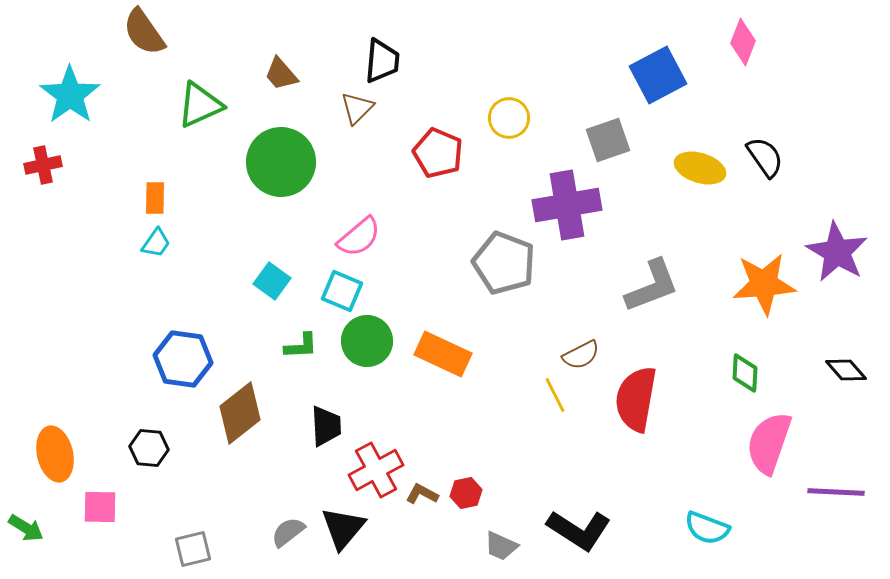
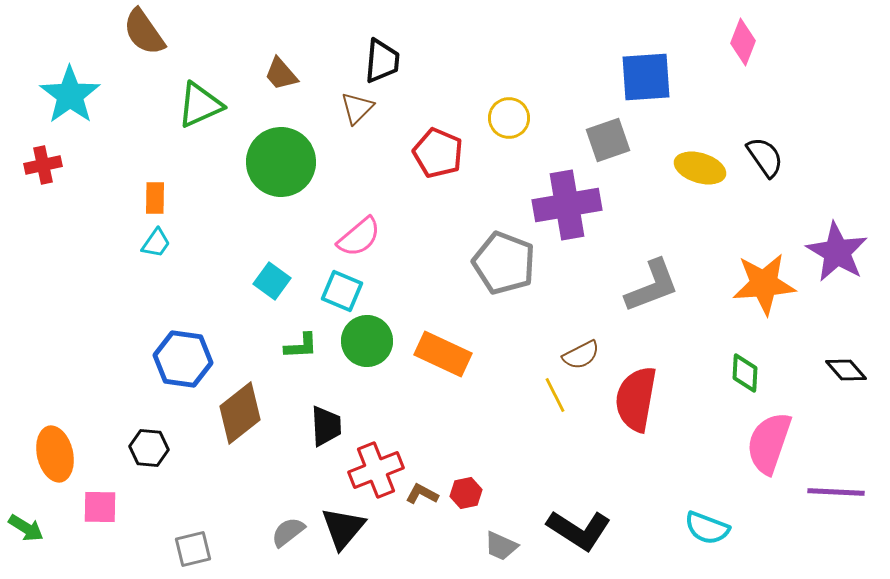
blue square at (658, 75): moved 12 px left, 2 px down; rotated 24 degrees clockwise
red cross at (376, 470): rotated 6 degrees clockwise
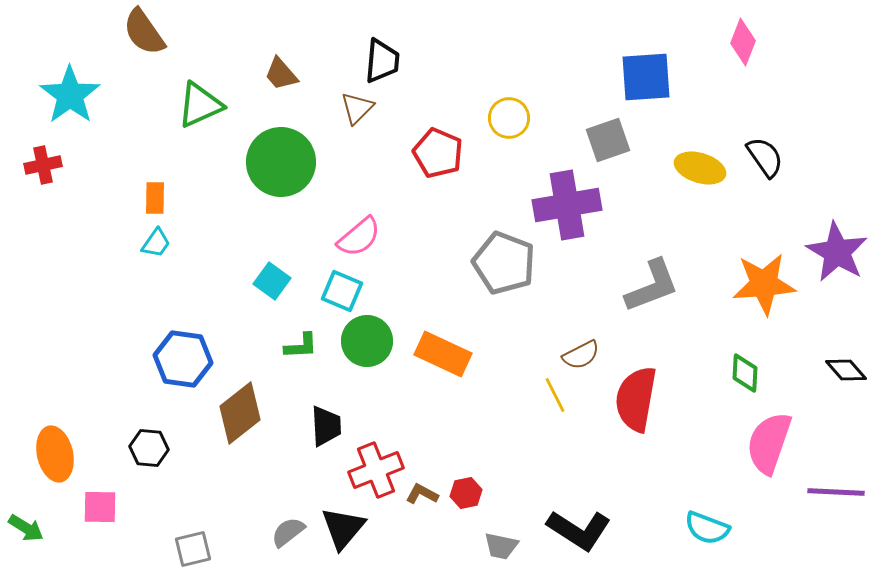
gray trapezoid at (501, 546): rotated 12 degrees counterclockwise
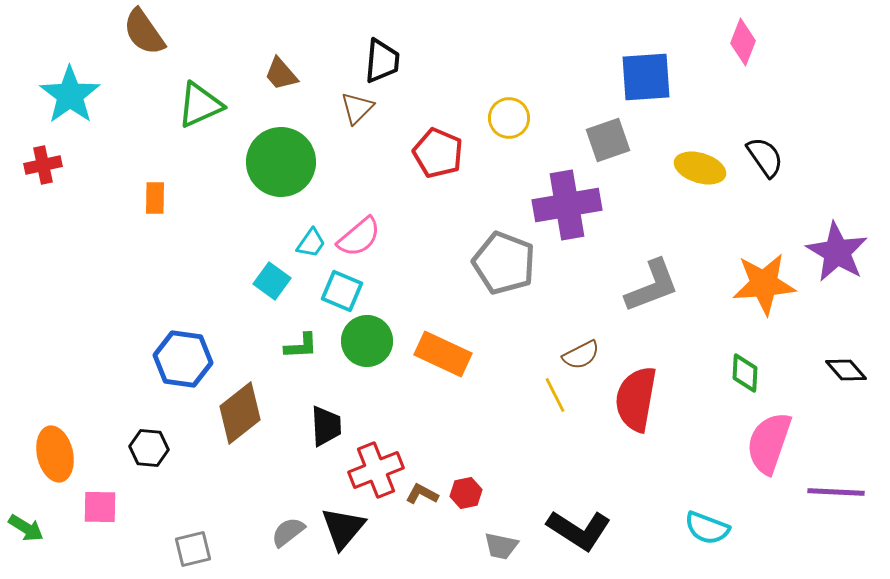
cyan trapezoid at (156, 243): moved 155 px right
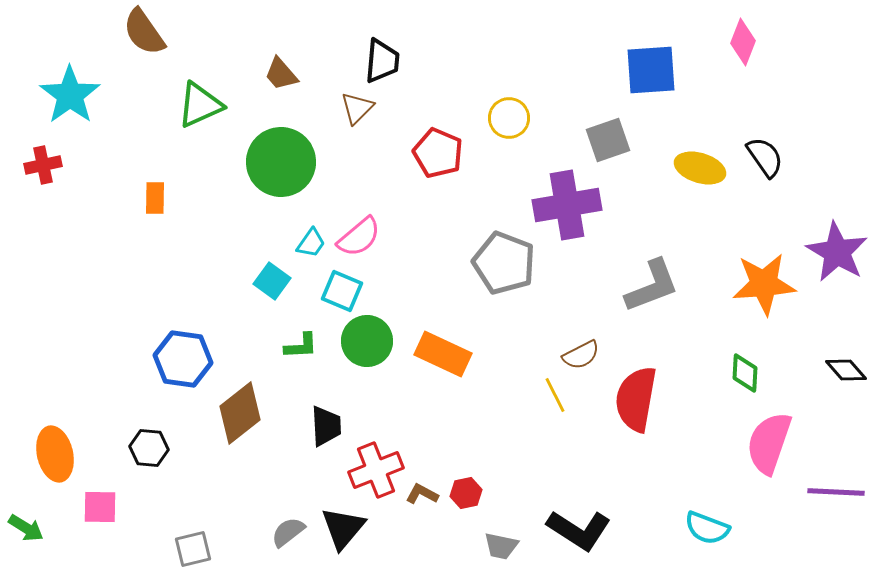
blue square at (646, 77): moved 5 px right, 7 px up
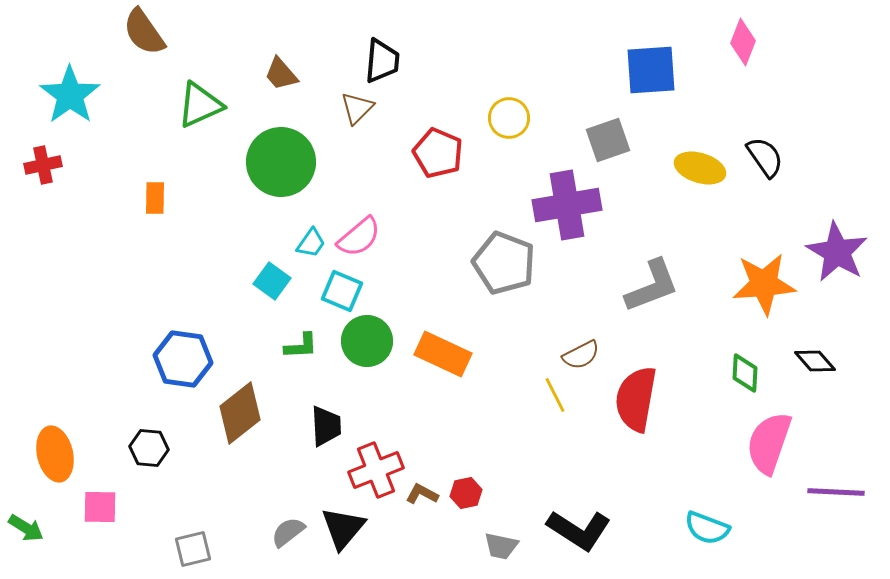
black diamond at (846, 370): moved 31 px left, 9 px up
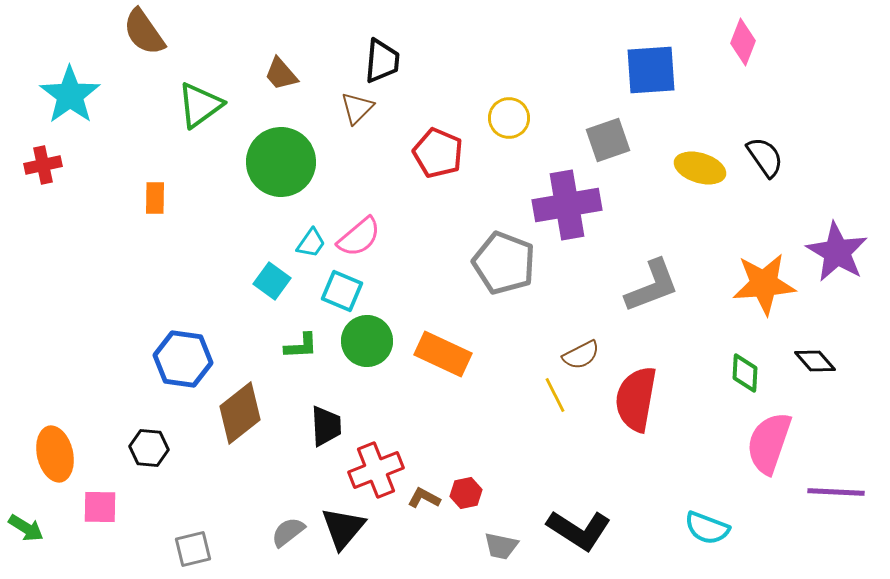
green triangle at (200, 105): rotated 12 degrees counterclockwise
brown L-shape at (422, 494): moved 2 px right, 4 px down
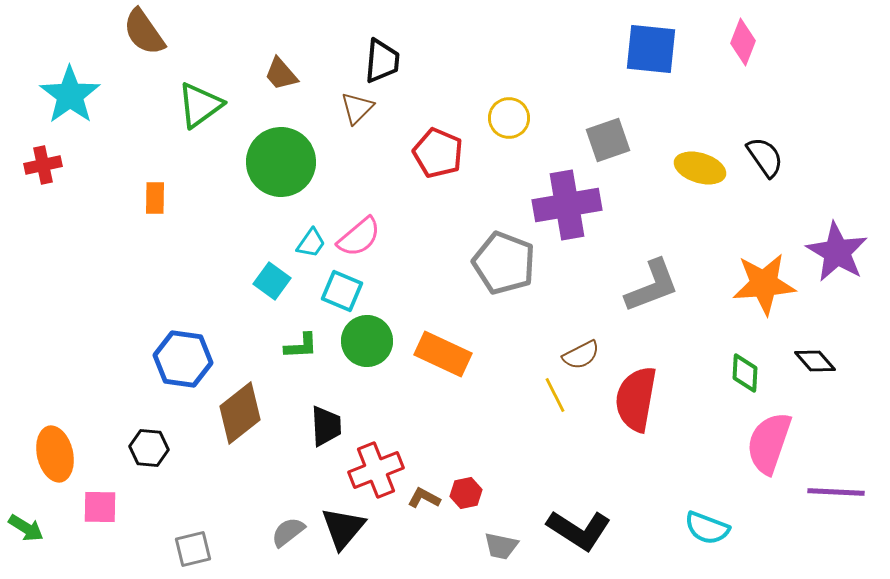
blue square at (651, 70): moved 21 px up; rotated 10 degrees clockwise
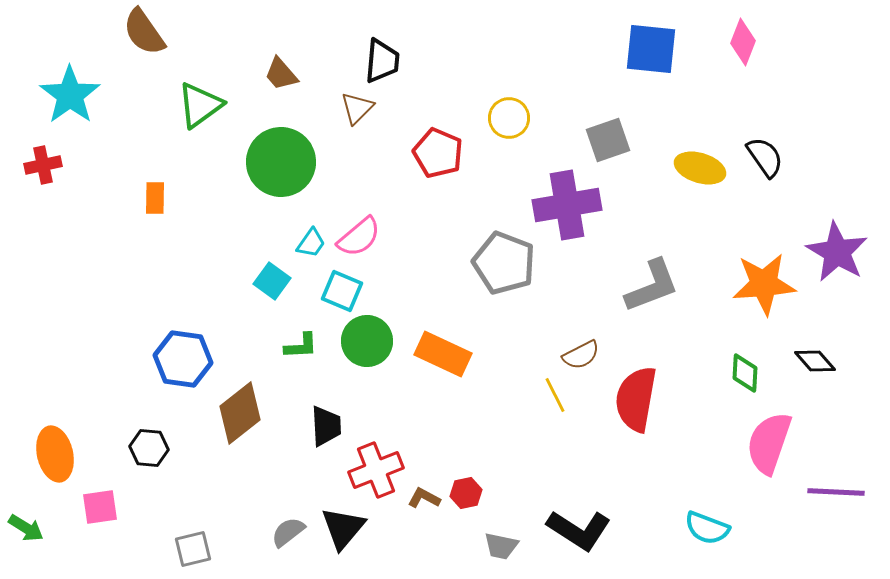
pink square at (100, 507): rotated 9 degrees counterclockwise
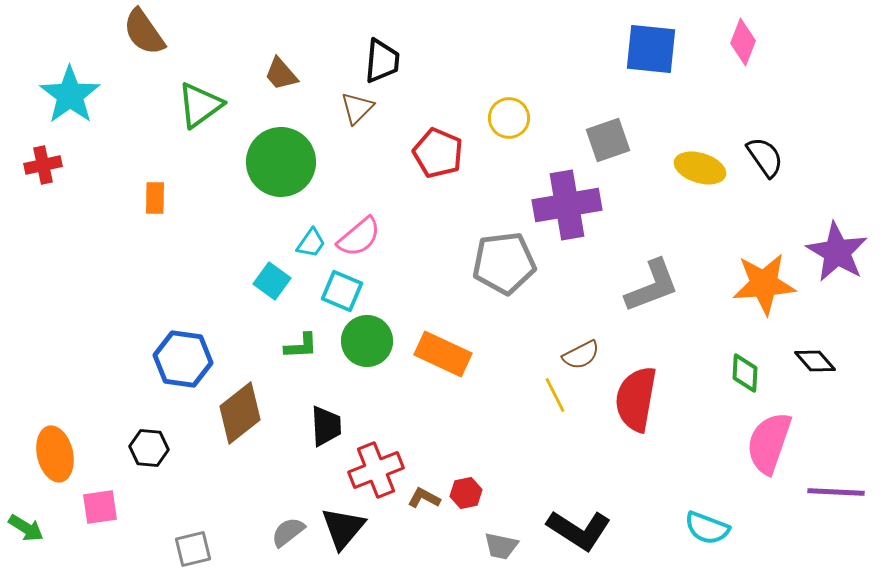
gray pentagon at (504, 263): rotated 28 degrees counterclockwise
